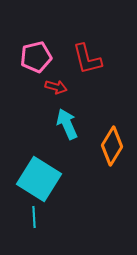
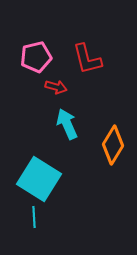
orange diamond: moved 1 px right, 1 px up
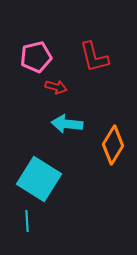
red L-shape: moved 7 px right, 2 px up
cyan arrow: rotated 60 degrees counterclockwise
cyan line: moved 7 px left, 4 px down
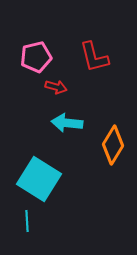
cyan arrow: moved 1 px up
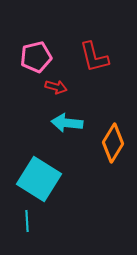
orange diamond: moved 2 px up
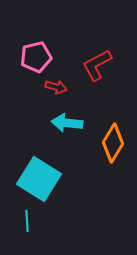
red L-shape: moved 3 px right, 8 px down; rotated 76 degrees clockwise
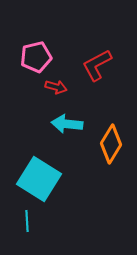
cyan arrow: moved 1 px down
orange diamond: moved 2 px left, 1 px down
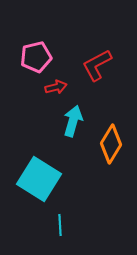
red arrow: rotated 30 degrees counterclockwise
cyan arrow: moved 6 px right, 3 px up; rotated 100 degrees clockwise
cyan line: moved 33 px right, 4 px down
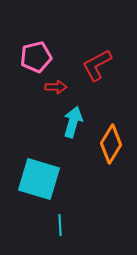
red arrow: rotated 15 degrees clockwise
cyan arrow: moved 1 px down
cyan square: rotated 15 degrees counterclockwise
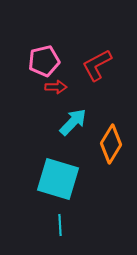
pink pentagon: moved 8 px right, 4 px down
cyan arrow: rotated 28 degrees clockwise
cyan square: moved 19 px right
